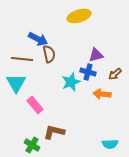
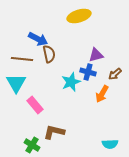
orange arrow: rotated 66 degrees counterclockwise
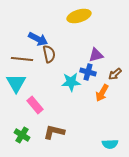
cyan star: rotated 18 degrees clockwise
orange arrow: moved 1 px up
green cross: moved 10 px left, 10 px up
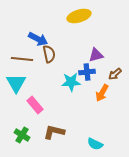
blue cross: moved 1 px left; rotated 21 degrees counterclockwise
cyan semicircle: moved 15 px left; rotated 28 degrees clockwise
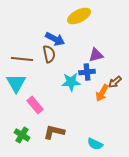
yellow ellipse: rotated 10 degrees counterclockwise
blue arrow: moved 17 px right
brown arrow: moved 8 px down
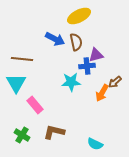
brown semicircle: moved 27 px right, 12 px up
blue cross: moved 6 px up
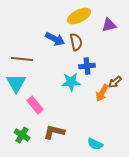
purple triangle: moved 13 px right, 30 px up
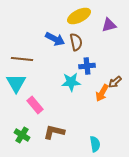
cyan semicircle: rotated 126 degrees counterclockwise
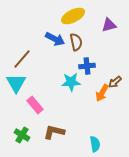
yellow ellipse: moved 6 px left
brown line: rotated 55 degrees counterclockwise
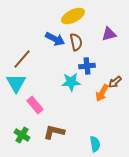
purple triangle: moved 9 px down
